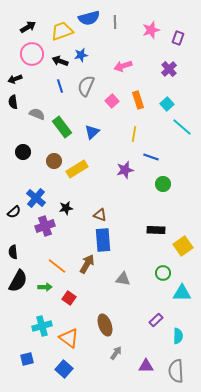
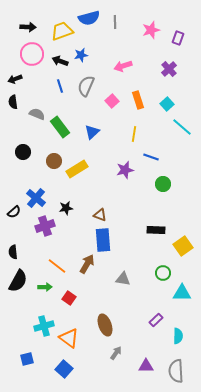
black arrow at (28, 27): rotated 35 degrees clockwise
green rectangle at (62, 127): moved 2 px left
cyan cross at (42, 326): moved 2 px right
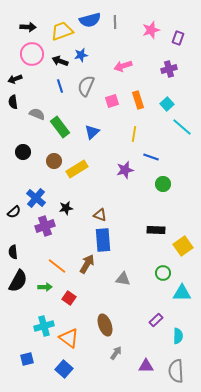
blue semicircle at (89, 18): moved 1 px right, 2 px down
purple cross at (169, 69): rotated 28 degrees clockwise
pink square at (112, 101): rotated 24 degrees clockwise
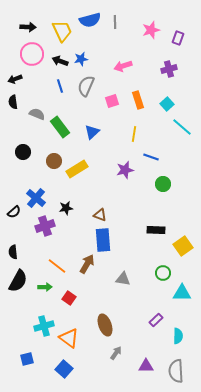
yellow trapezoid at (62, 31): rotated 85 degrees clockwise
blue star at (81, 55): moved 4 px down
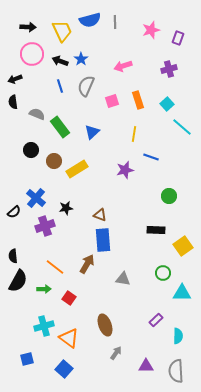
blue star at (81, 59): rotated 24 degrees counterclockwise
black circle at (23, 152): moved 8 px right, 2 px up
green circle at (163, 184): moved 6 px right, 12 px down
black semicircle at (13, 252): moved 4 px down
orange line at (57, 266): moved 2 px left, 1 px down
green arrow at (45, 287): moved 1 px left, 2 px down
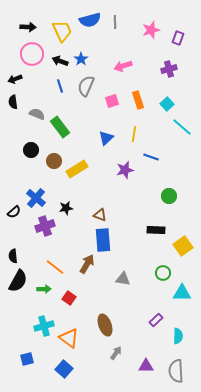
blue triangle at (92, 132): moved 14 px right, 6 px down
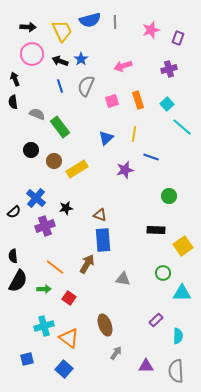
black arrow at (15, 79): rotated 88 degrees clockwise
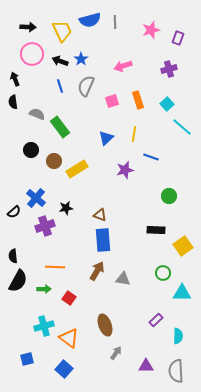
brown arrow at (87, 264): moved 10 px right, 7 px down
orange line at (55, 267): rotated 36 degrees counterclockwise
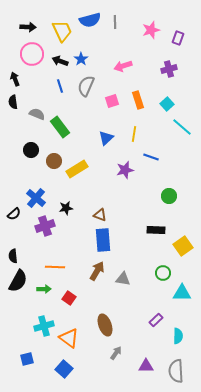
black semicircle at (14, 212): moved 2 px down
